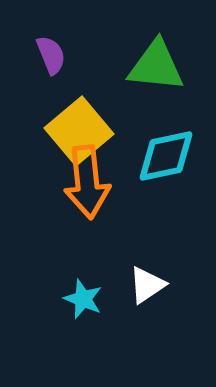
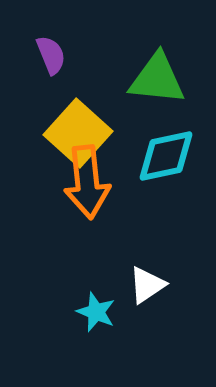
green triangle: moved 1 px right, 13 px down
yellow square: moved 1 px left, 2 px down; rotated 8 degrees counterclockwise
cyan star: moved 13 px right, 13 px down
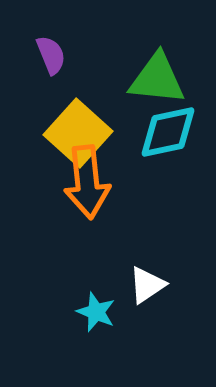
cyan diamond: moved 2 px right, 24 px up
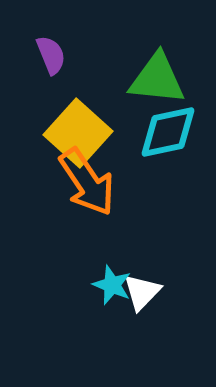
orange arrow: rotated 28 degrees counterclockwise
white triangle: moved 5 px left, 7 px down; rotated 12 degrees counterclockwise
cyan star: moved 16 px right, 27 px up
